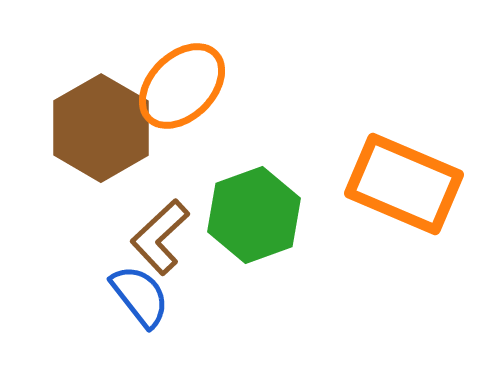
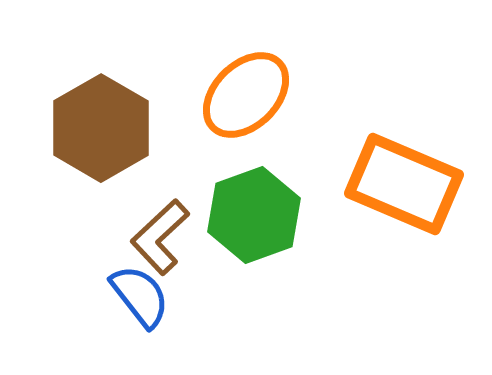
orange ellipse: moved 64 px right, 9 px down
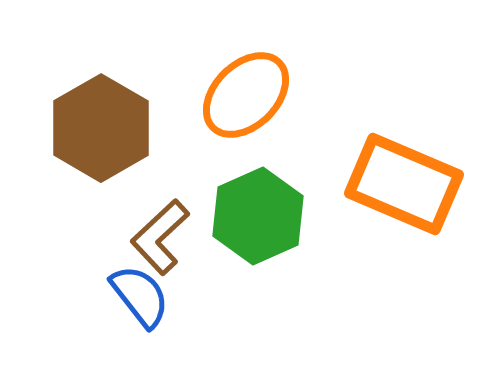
green hexagon: moved 4 px right, 1 px down; rotated 4 degrees counterclockwise
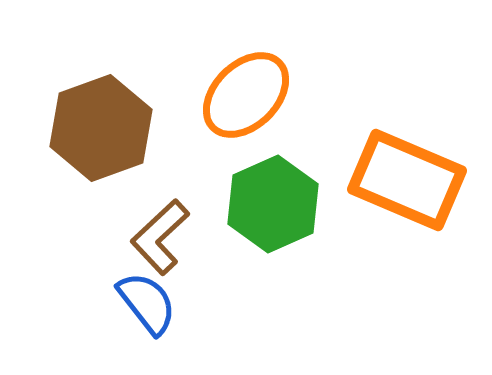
brown hexagon: rotated 10 degrees clockwise
orange rectangle: moved 3 px right, 4 px up
green hexagon: moved 15 px right, 12 px up
blue semicircle: moved 7 px right, 7 px down
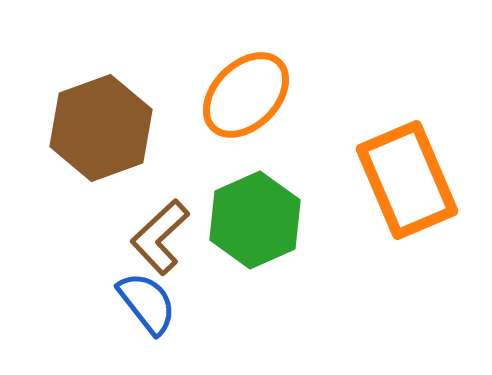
orange rectangle: rotated 44 degrees clockwise
green hexagon: moved 18 px left, 16 px down
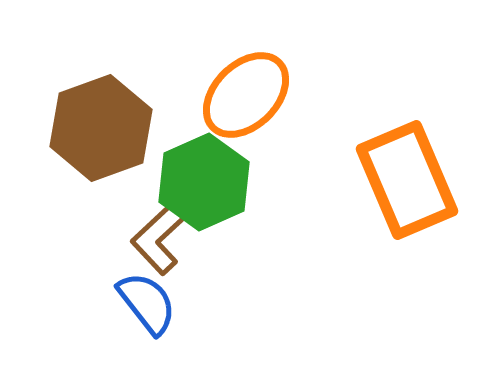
green hexagon: moved 51 px left, 38 px up
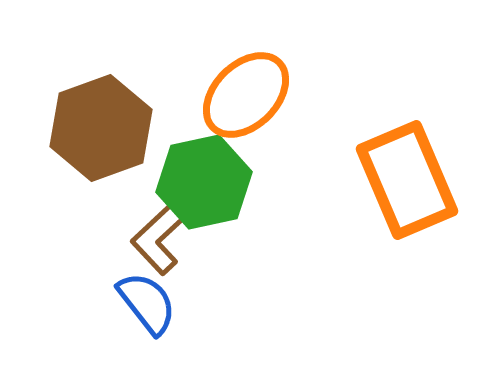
green hexagon: rotated 12 degrees clockwise
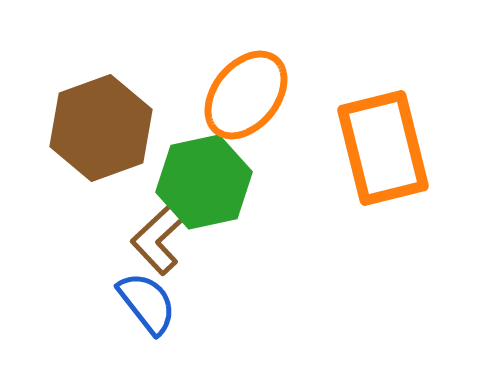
orange ellipse: rotated 6 degrees counterclockwise
orange rectangle: moved 24 px left, 32 px up; rotated 9 degrees clockwise
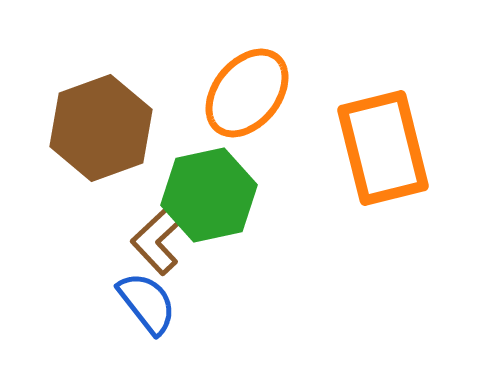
orange ellipse: moved 1 px right, 2 px up
green hexagon: moved 5 px right, 13 px down
